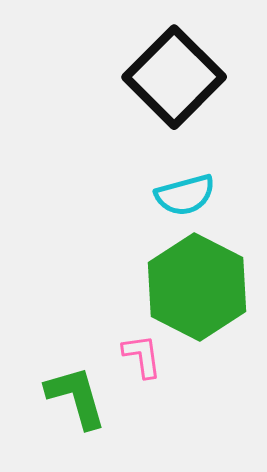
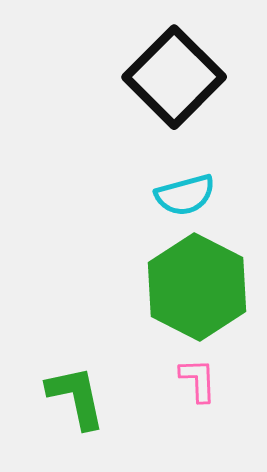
pink L-shape: moved 56 px right, 24 px down; rotated 6 degrees clockwise
green L-shape: rotated 4 degrees clockwise
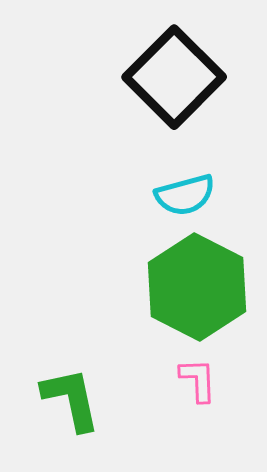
green L-shape: moved 5 px left, 2 px down
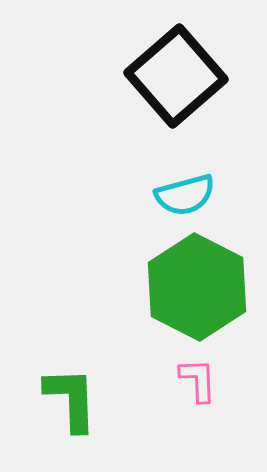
black square: moved 2 px right, 1 px up; rotated 4 degrees clockwise
green L-shape: rotated 10 degrees clockwise
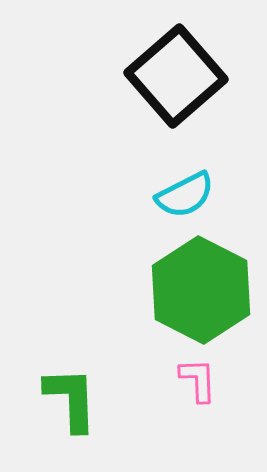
cyan semicircle: rotated 12 degrees counterclockwise
green hexagon: moved 4 px right, 3 px down
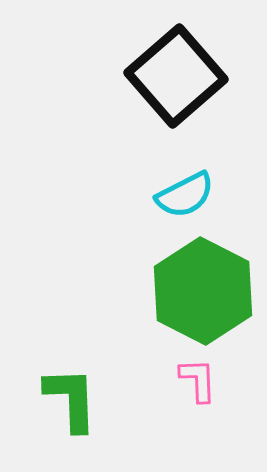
green hexagon: moved 2 px right, 1 px down
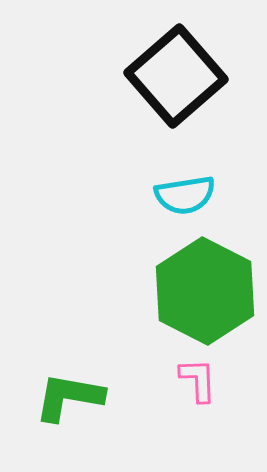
cyan semicircle: rotated 18 degrees clockwise
green hexagon: moved 2 px right
green L-shape: moved 2 px left, 2 px up; rotated 78 degrees counterclockwise
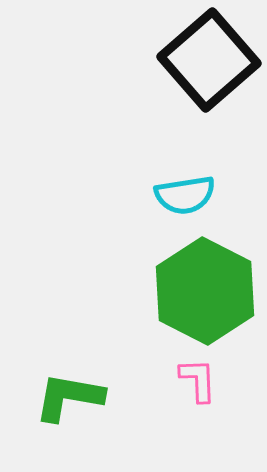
black square: moved 33 px right, 16 px up
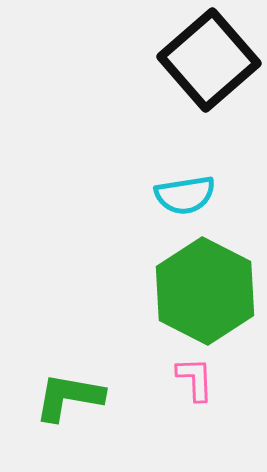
pink L-shape: moved 3 px left, 1 px up
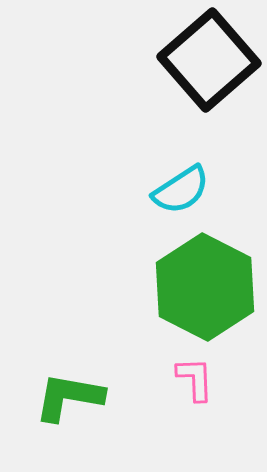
cyan semicircle: moved 4 px left, 5 px up; rotated 24 degrees counterclockwise
green hexagon: moved 4 px up
